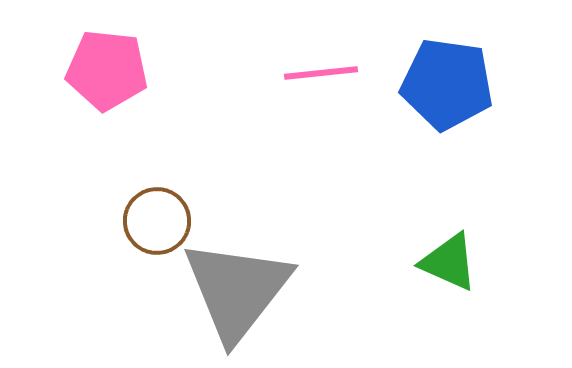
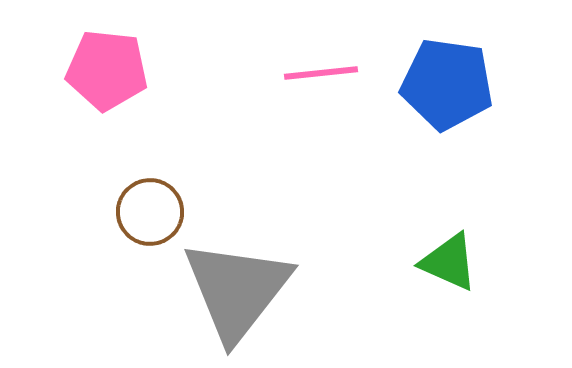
brown circle: moved 7 px left, 9 px up
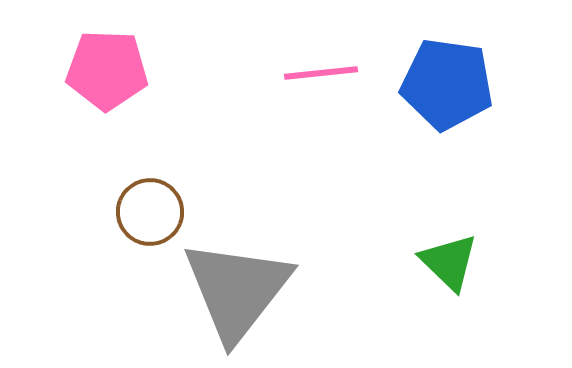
pink pentagon: rotated 4 degrees counterclockwise
green triangle: rotated 20 degrees clockwise
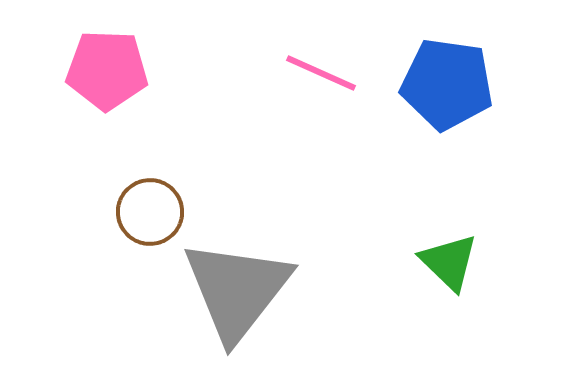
pink line: rotated 30 degrees clockwise
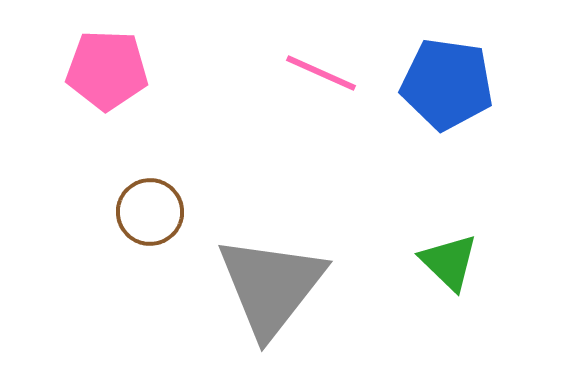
gray triangle: moved 34 px right, 4 px up
